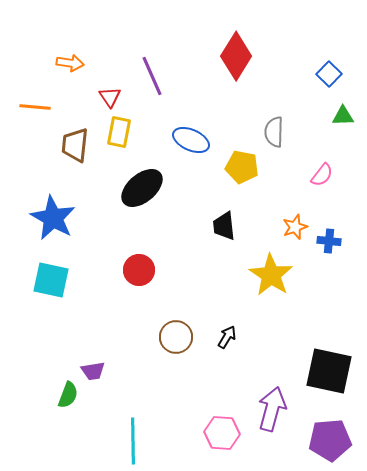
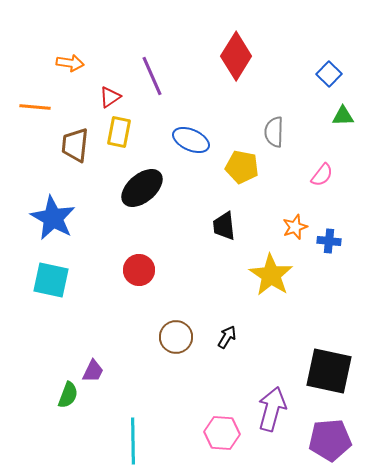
red triangle: rotated 30 degrees clockwise
purple trapezoid: rotated 55 degrees counterclockwise
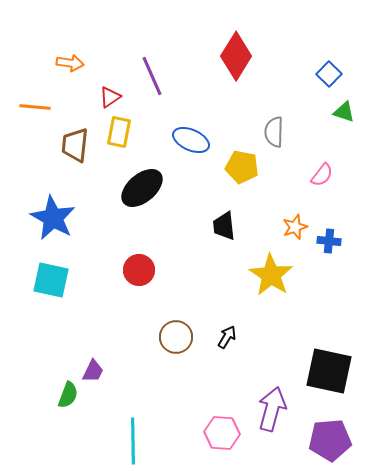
green triangle: moved 1 px right, 4 px up; rotated 20 degrees clockwise
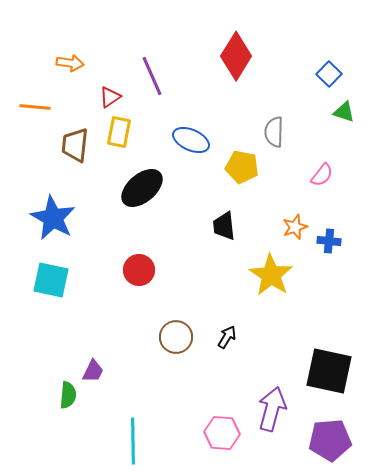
green semicircle: rotated 16 degrees counterclockwise
